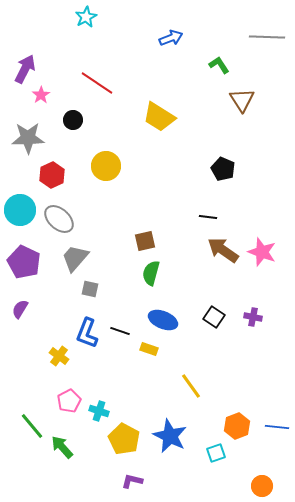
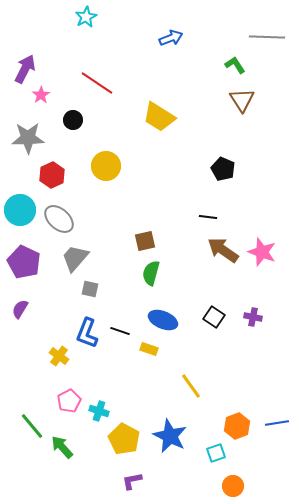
green L-shape at (219, 65): moved 16 px right
blue line at (277, 427): moved 4 px up; rotated 15 degrees counterclockwise
purple L-shape at (132, 481): rotated 25 degrees counterclockwise
orange circle at (262, 486): moved 29 px left
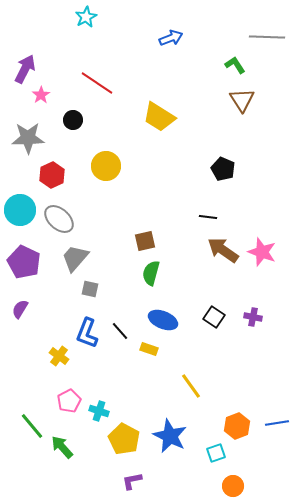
black line at (120, 331): rotated 30 degrees clockwise
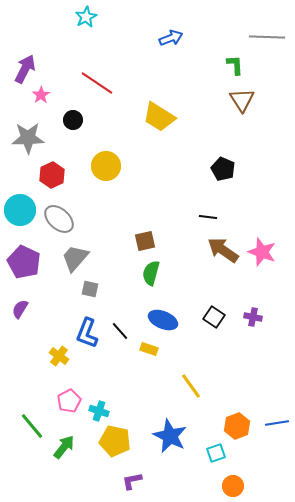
green L-shape at (235, 65): rotated 30 degrees clockwise
yellow pentagon at (124, 439): moved 9 px left, 2 px down; rotated 16 degrees counterclockwise
green arrow at (62, 447): moved 2 px right; rotated 80 degrees clockwise
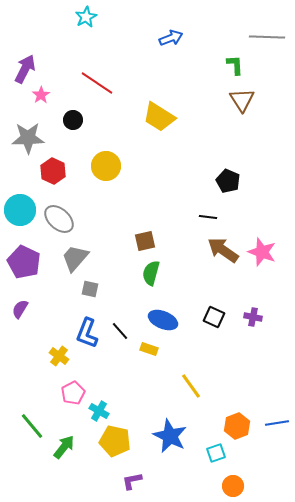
black pentagon at (223, 169): moved 5 px right, 12 px down
red hexagon at (52, 175): moved 1 px right, 4 px up; rotated 10 degrees counterclockwise
black square at (214, 317): rotated 10 degrees counterclockwise
pink pentagon at (69, 401): moved 4 px right, 8 px up
cyan cross at (99, 411): rotated 12 degrees clockwise
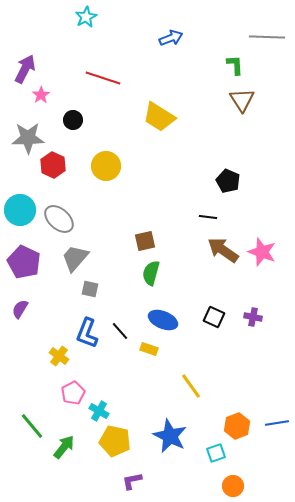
red line at (97, 83): moved 6 px right, 5 px up; rotated 16 degrees counterclockwise
red hexagon at (53, 171): moved 6 px up
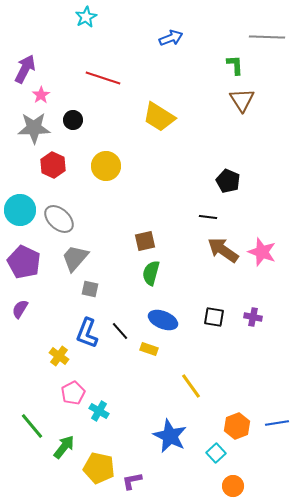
gray star at (28, 138): moved 6 px right, 10 px up
black square at (214, 317): rotated 15 degrees counterclockwise
yellow pentagon at (115, 441): moved 16 px left, 27 px down
cyan square at (216, 453): rotated 24 degrees counterclockwise
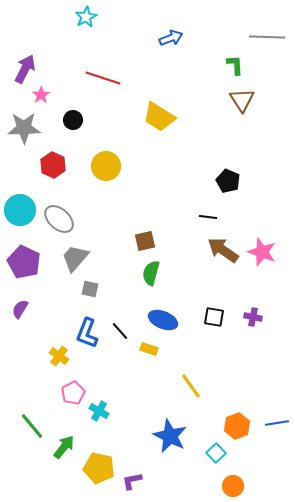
gray star at (34, 128): moved 10 px left
